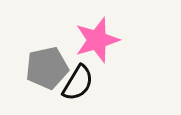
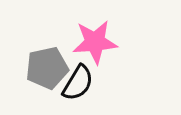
pink star: moved 2 px left, 2 px down; rotated 12 degrees clockwise
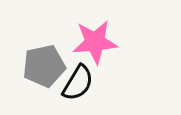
gray pentagon: moved 3 px left, 2 px up
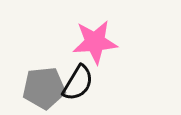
gray pentagon: moved 22 px down; rotated 6 degrees clockwise
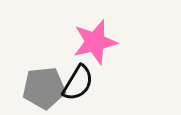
pink star: rotated 9 degrees counterclockwise
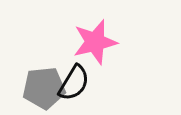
black semicircle: moved 4 px left
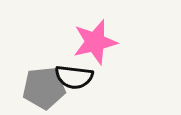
black semicircle: moved 6 px up; rotated 66 degrees clockwise
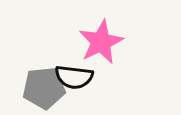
pink star: moved 6 px right; rotated 12 degrees counterclockwise
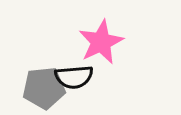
black semicircle: rotated 12 degrees counterclockwise
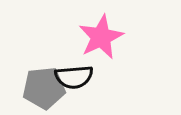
pink star: moved 5 px up
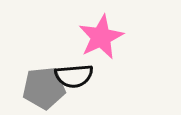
black semicircle: moved 1 px up
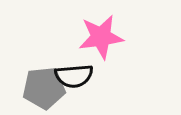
pink star: rotated 18 degrees clockwise
